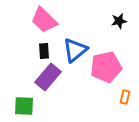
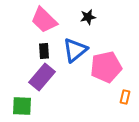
black star: moved 31 px left, 4 px up
purple rectangle: moved 6 px left
green square: moved 2 px left
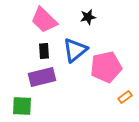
purple rectangle: rotated 36 degrees clockwise
orange rectangle: rotated 40 degrees clockwise
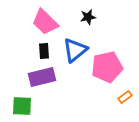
pink trapezoid: moved 1 px right, 2 px down
pink pentagon: moved 1 px right
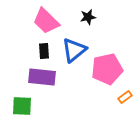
pink trapezoid: moved 1 px right, 1 px up
blue triangle: moved 1 px left
pink pentagon: moved 2 px down
purple rectangle: rotated 20 degrees clockwise
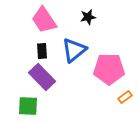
pink trapezoid: moved 2 px left, 1 px up; rotated 12 degrees clockwise
black rectangle: moved 2 px left
pink pentagon: moved 2 px right; rotated 12 degrees clockwise
purple rectangle: rotated 40 degrees clockwise
green square: moved 6 px right
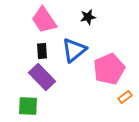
pink pentagon: rotated 24 degrees counterclockwise
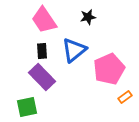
green square: moved 1 px left, 1 px down; rotated 15 degrees counterclockwise
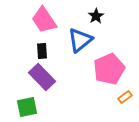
black star: moved 8 px right, 1 px up; rotated 21 degrees counterclockwise
blue triangle: moved 6 px right, 10 px up
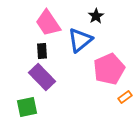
pink trapezoid: moved 4 px right, 3 px down
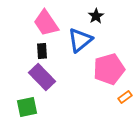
pink trapezoid: moved 2 px left
pink pentagon: rotated 8 degrees clockwise
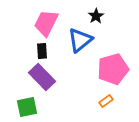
pink trapezoid: rotated 60 degrees clockwise
pink pentagon: moved 4 px right
orange rectangle: moved 19 px left, 4 px down
